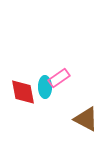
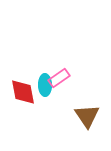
cyan ellipse: moved 2 px up
brown triangle: moved 1 px right, 3 px up; rotated 28 degrees clockwise
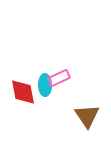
pink rectangle: rotated 10 degrees clockwise
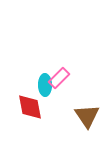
pink rectangle: rotated 20 degrees counterclockwise
red diamond: moved 7 px right, 15 px down
